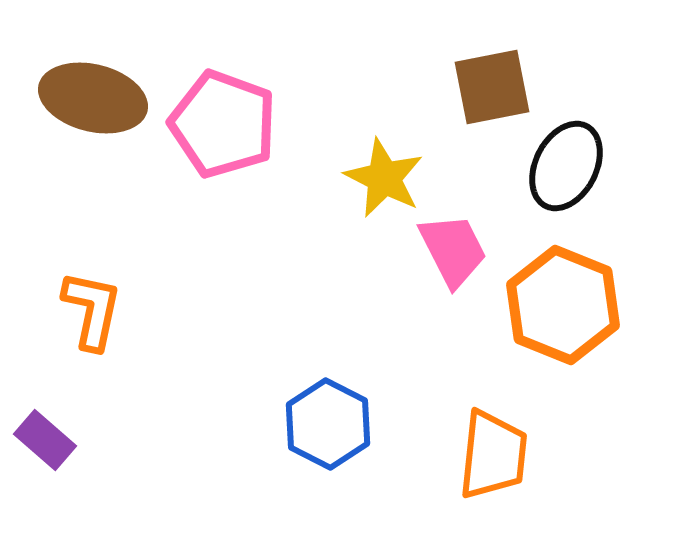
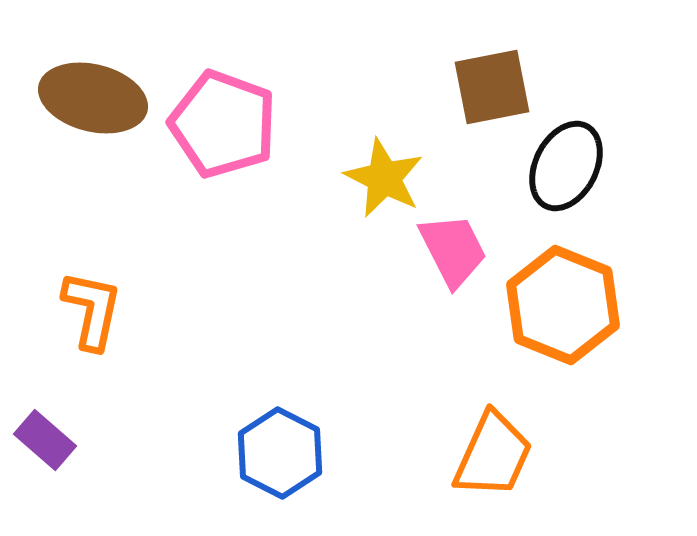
blue hexagon: moved 48 px left, 29 px down
orange trapezoid: rotated 18 degrees clockwise
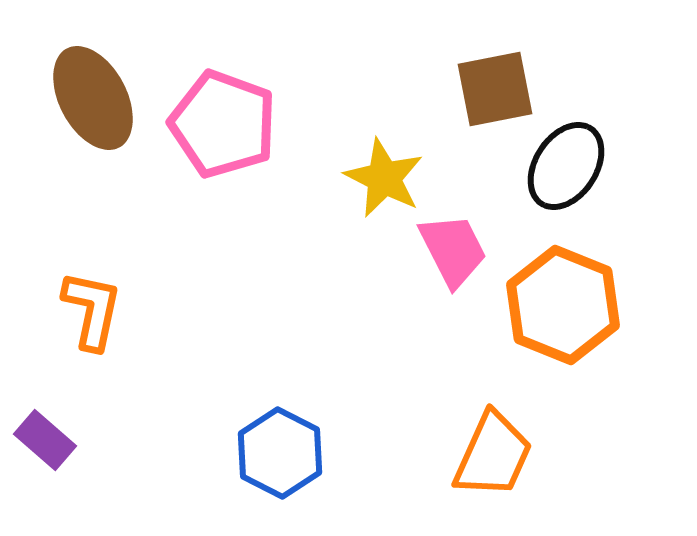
brown square: moved 3 px right, 2 px down
brown ellipse: rotated 48 degrees clockwise
black ellipse: rotated 6 degrees clockwise
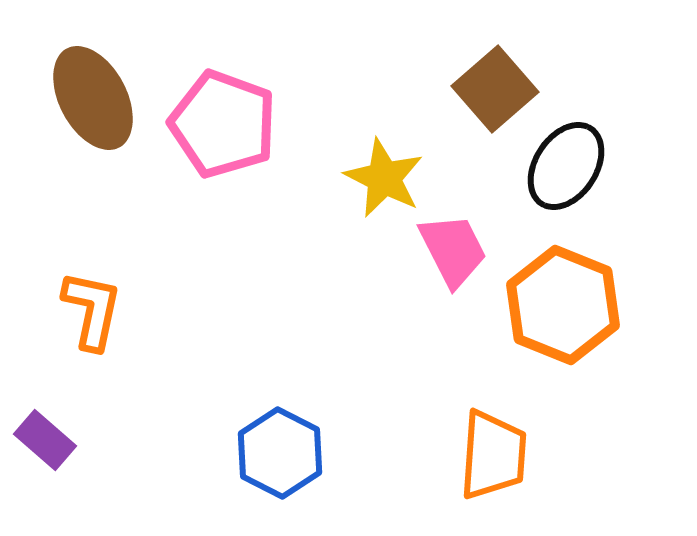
brown square: rotated 30 degrees counterclockwise
orange trapezoid: rotated 20 degrees counterclockwise
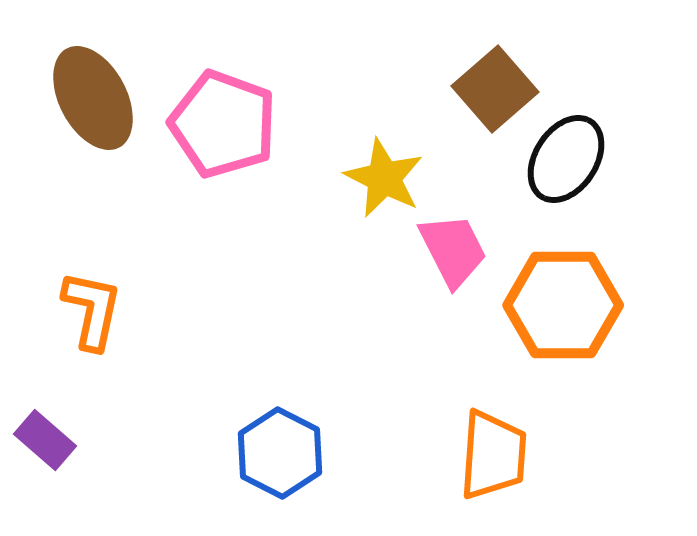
black ellipse: moved 7 px up
orange hexagon: rotated 22 degrees counterclockwise
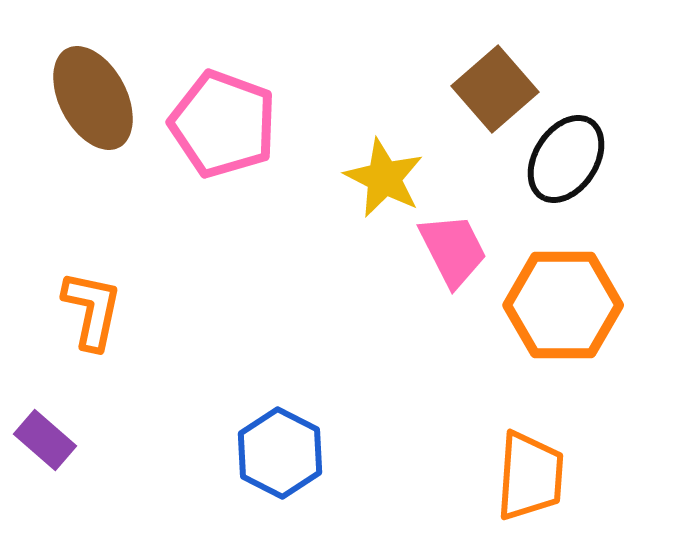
orange trapezoid: moved 37 px right, 21 px down
